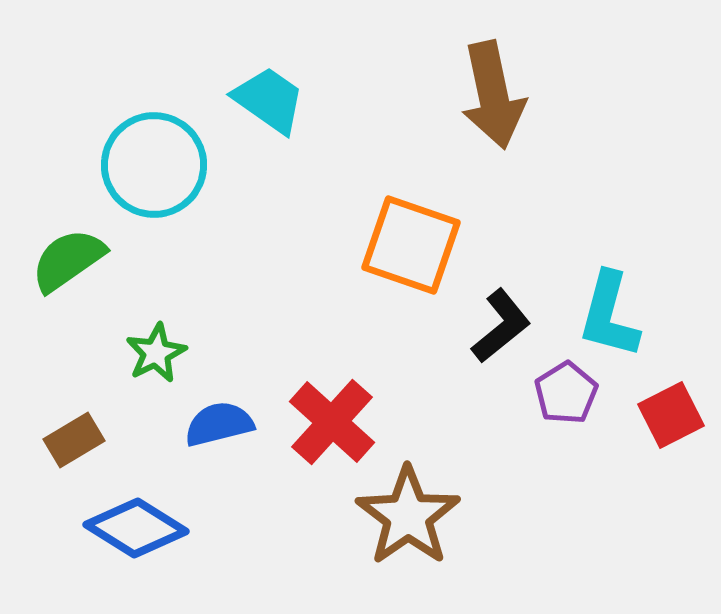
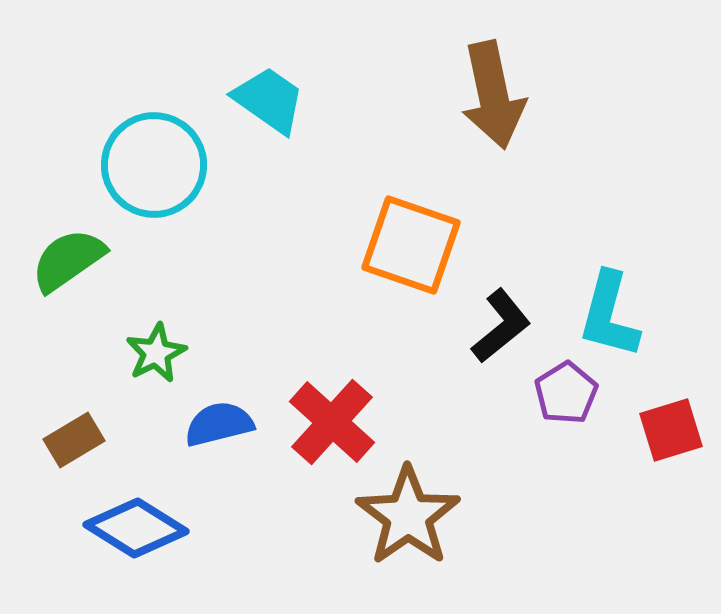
red square: moved 15 px down; rotated 10 degrees clockwise
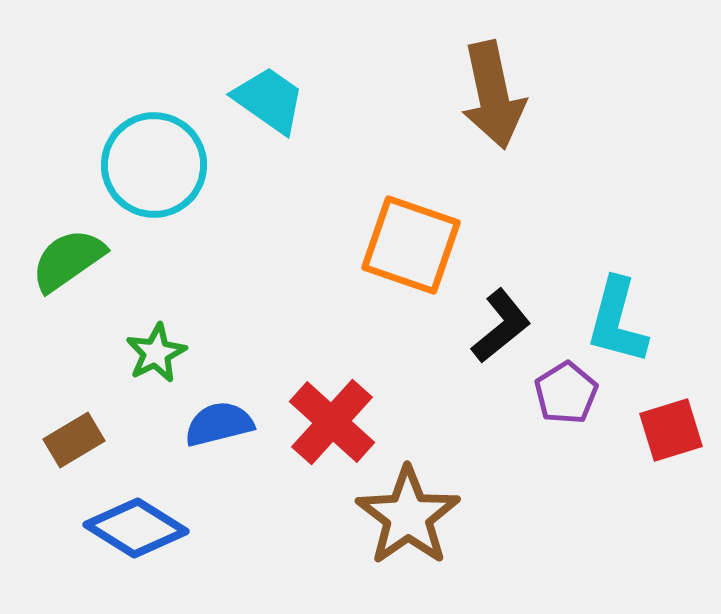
cyan L-shape: moved 8 px right, 6 px down
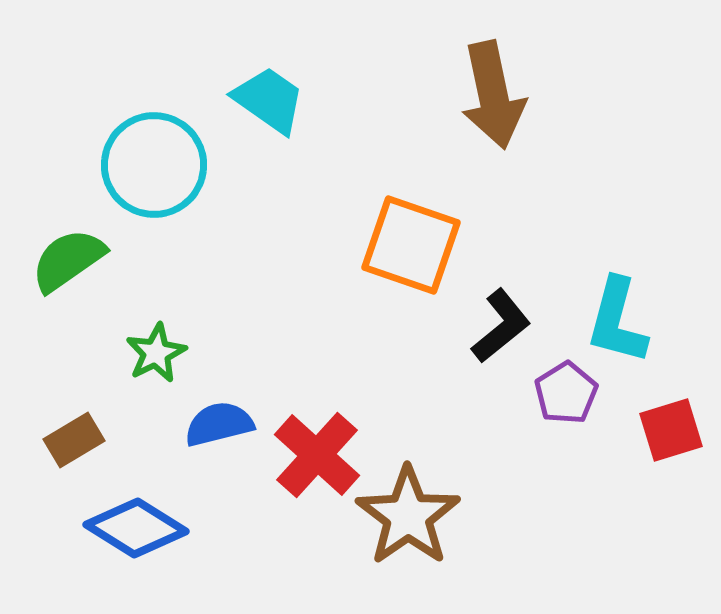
red cross: moved 15 px left, 33 px down
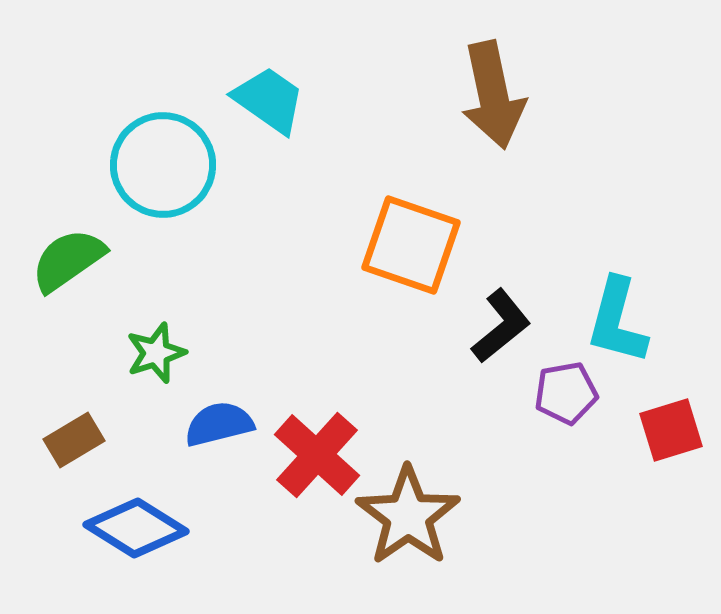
cyan circle: moved 9 px right
green star: rotated 8 degrees clockwise
purple pentagon: rotated 22 degrees clockwise
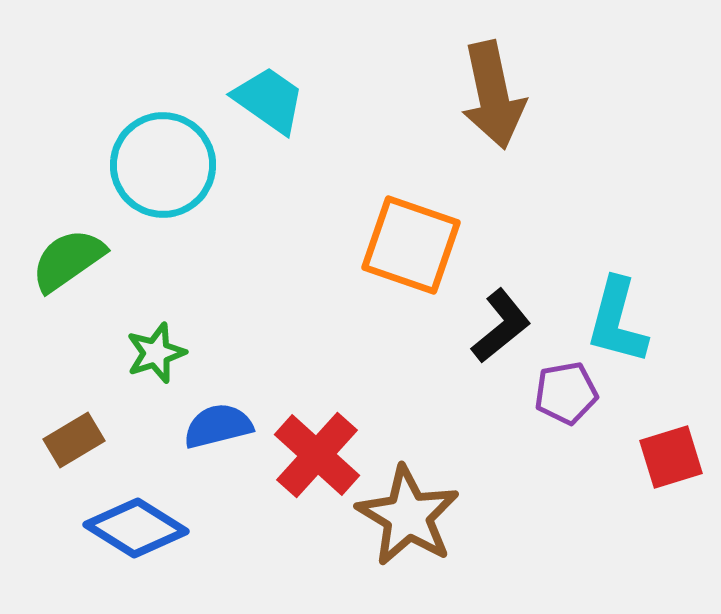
blue semicircle: moved 1 px left, 2 px down
red square: moved 27 px down
brown star: rotated 6 degrees counterclockwise
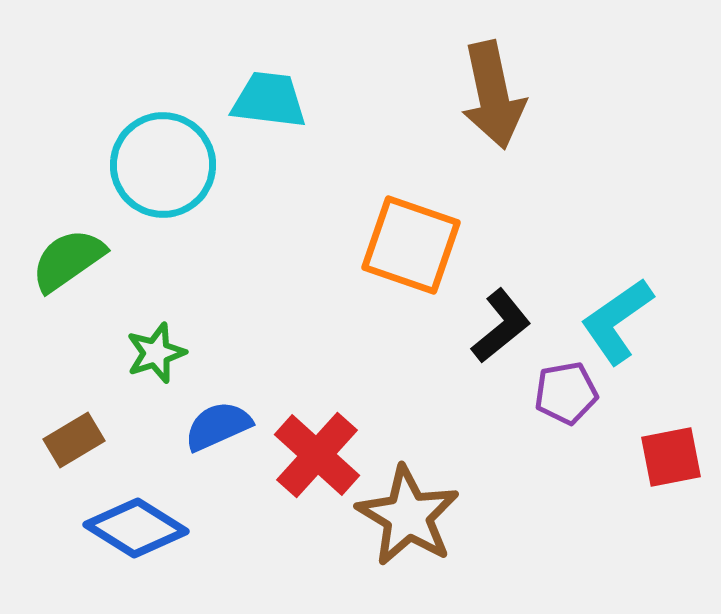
cyan trapezoid: rotated 28 degrees counterclockwise
cyan L-shape: rotated 40 degrees clockwise
blue semicircle: rotated 10 degrees counterclockwise
red square: rotated 6 degrees clockwise
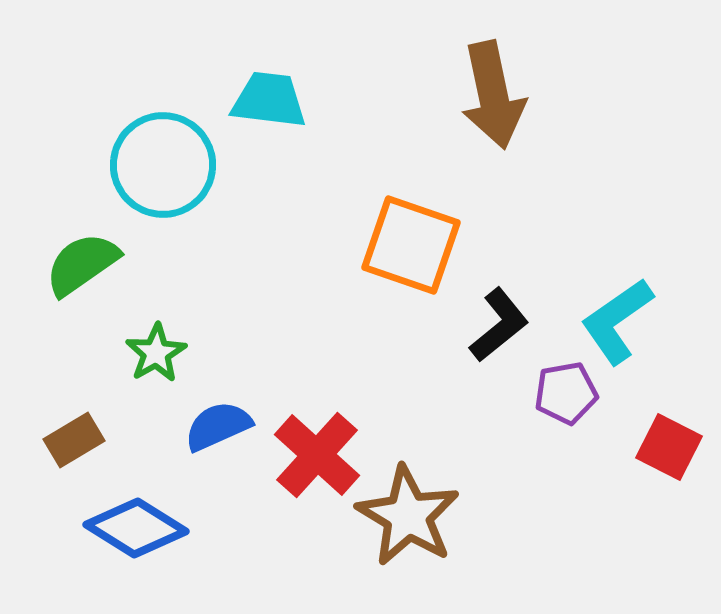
green semicircle: moved 14 px right, 4 px down
black L-shape: moved 2 px left, 1 px up
green star: rotated 12 degrees counterclockwise
red square: moved 2 px left, 10 px up; rotated 38 degrees clockwise
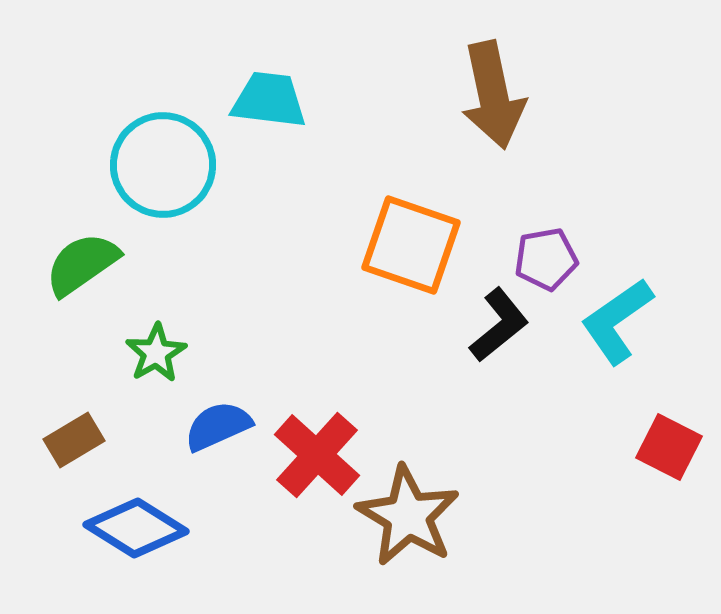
purple pentagon: moved 20 px left, 134 px up
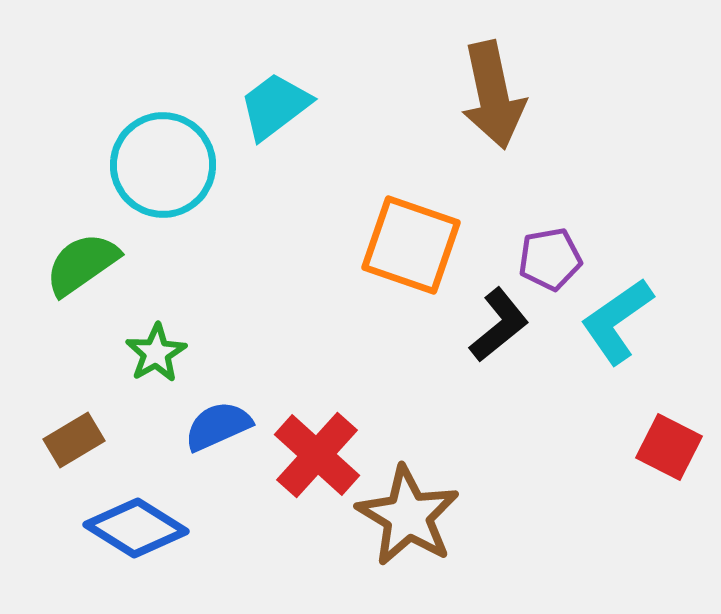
cyan trapezoid: moved 6 px right, 6 px down; rotated 44 degrees counterclockwise
purple pentagon: moved 4 px right
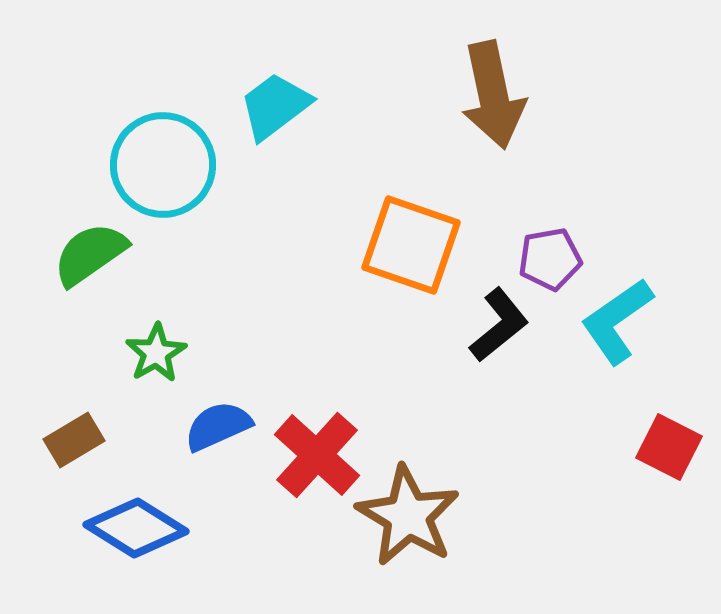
green semicircle: moved 8 px right, 10 px up
